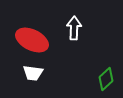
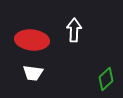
white arrow: moved 2 px down
red ellipse: rotated 20 degrees counterclockwise
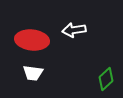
white arrow: rotated 100 degrees counterclockwise
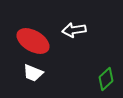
red ellipse: moved 1 px right, 1 px down; rotated 24 degrees clockwise
white trapezoid: rotated 15 degrees clockwise
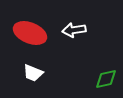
red ellipse: moved 3 px left, 8 px up; rotated 8 degrees counterclockwise
green diamond: rotated 30 degrees clockwise
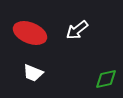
white arrow: moved 3 px right; rotated 30 degrees counterclockwise
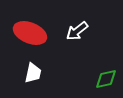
white arrow: moved 1 px down
white trapezoid: rotated 100 degrees counterclockwise
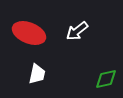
red ellipse: moved 1 px left
white trapezoid: moved 4 px right, 1 px down
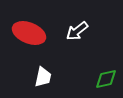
white trapezoid: moved 6 px right, 3 px down
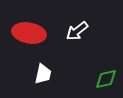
red ellipse: rotated 12 degrees counterclockwise
white trapezoid: moved 3 px up
